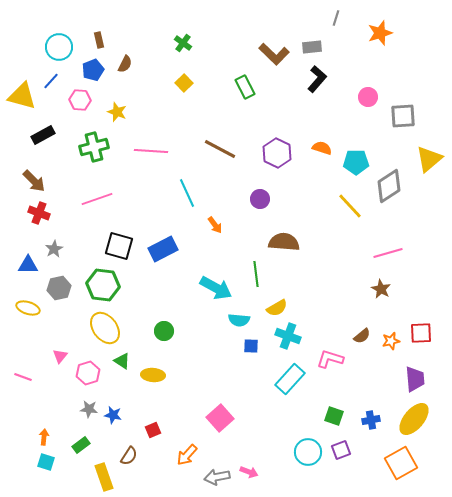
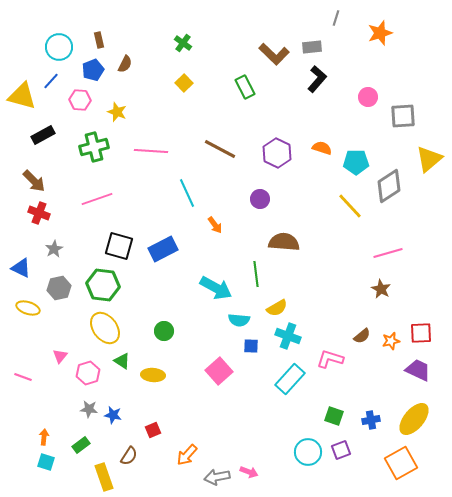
blue triangle at (28, 265): moved 7 px left, 3 px down; rotated 25 degrees clockwise
purple trapezoid at (415, 379): moved 3 px right, 9 px up; rotated 60 degrees counterclockwise
pink square at (220, 418): moved 1 px left, 47 px up
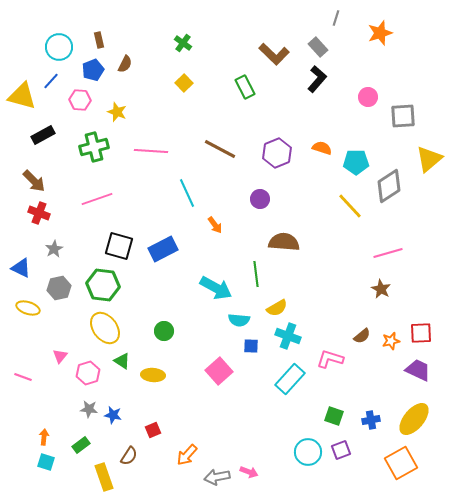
gray rectangle at (312, 47): moved 6 px right; rotated 54 degrees clockwise
purple hexagon at (277, 153): rotated 12 degrees clockwise
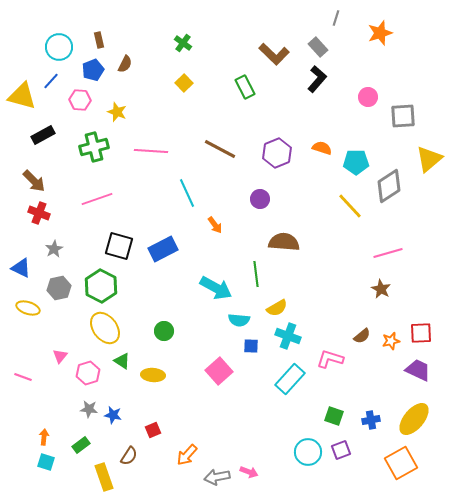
green hexagon at (103, 285): moved 2 px left, 1 px down; rotated 20 degrees clockwise
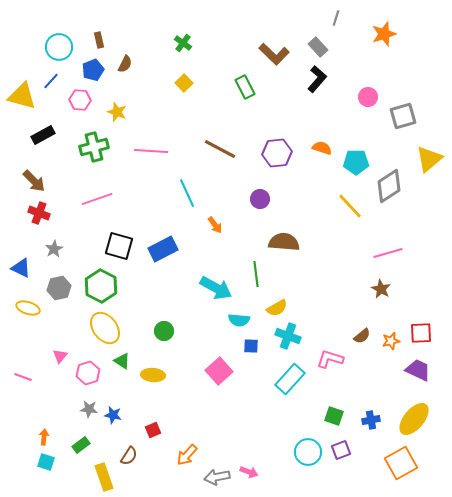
orange star at (380, 33): moved 4 px right, 1 px down
gray square at (403, 116): rotated 12 degrees counterclockwise
purple hexagon at (277, 153): rotated 16 degrees clockwise
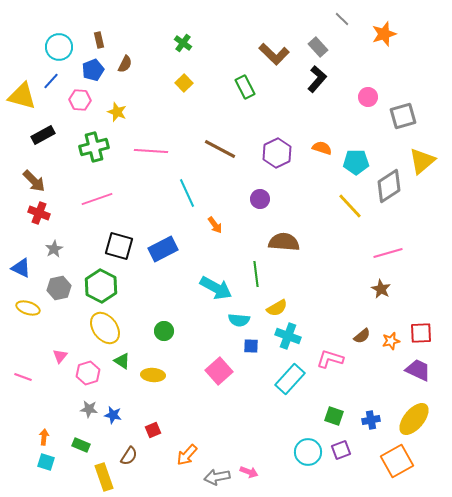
gray line at (336, 18): moved 6 px right, 1 px down; rotated 63 degrees counterclockwise
purple hexagon at (277, 153): rotated 20 degrees counterclockwise
yellow triangle at (429, 159): moved 7 px left, 2 px down
green rectangle at (81, 445): rotated 60 degrees clockwise
orange square at (401, 463): moved 4 px left, 2 px up
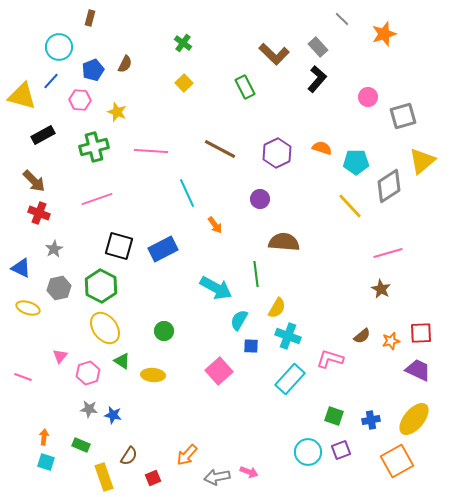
brown rectangle at (99, 40): moved 9 px left, 22 px up; rotated 28 degrees clockwise
yellow semicircle at (277, 308): rotated 30 degrees counterclockwise
cyan semicircle at (239, 320): rotated 115 degrees clockwise
red square at (153, 430): moved 48 px down
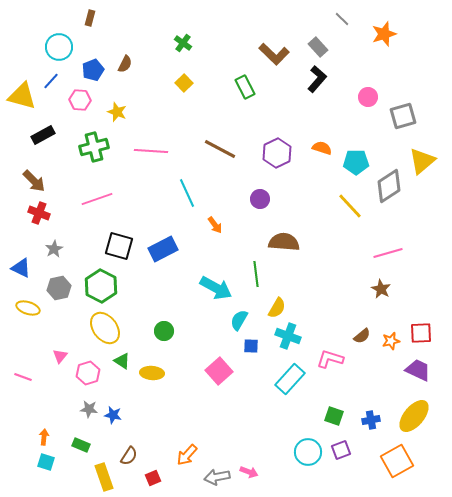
yellow ellipse at (153, 375): moved 1 px left, 2 px up
yellow ellipse at (414, 419): moved 3 px up
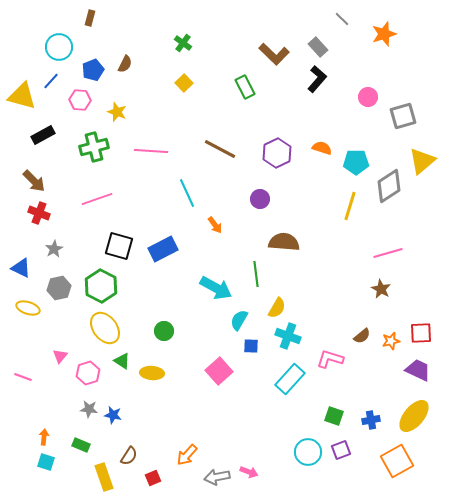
yellow line at (350, 206): rotated 60 degrees clockwise
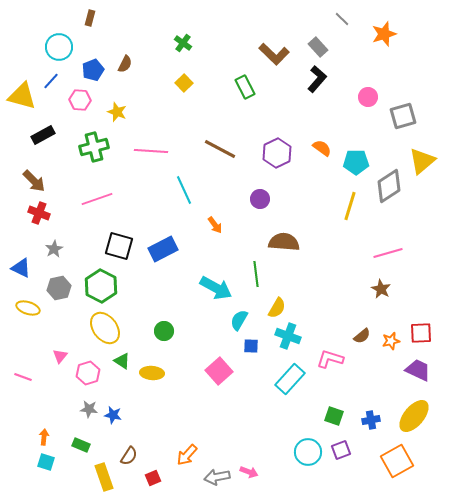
orange semicircle at (322, 148): rotated 18 degrees clockwise
cyan line at (187, 193): moved 3 px left, 3 px up
